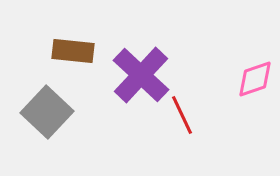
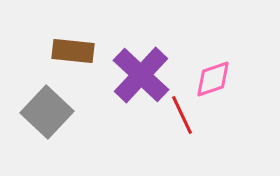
pink diamond: moved 42 px left
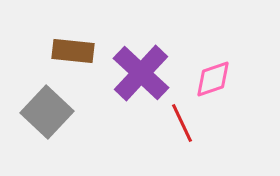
purple cross: moved 2 px up
red line: moved 8 px down
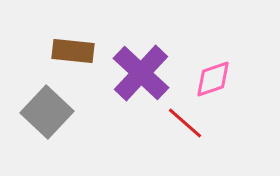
red line: moved 3 px right; rotated 24 degrees counterclockwise
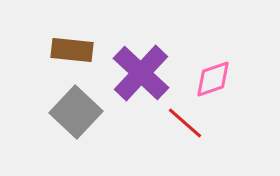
brown rectangle: moved 1 px left, 1 px up
gray square: moved 29 px right
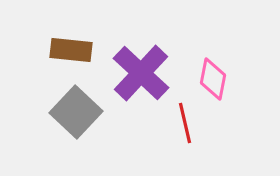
brown rectangle: moved 1 px left
pink diamond: rotated 60 degrees counterclockwise
red line: rotated 36 degrees clockwise
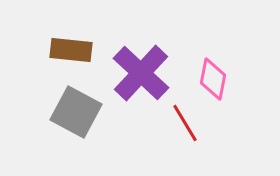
gray square: rotated 15 degrees counterclockwise
red line: rotated 18 degrees counterclockwise
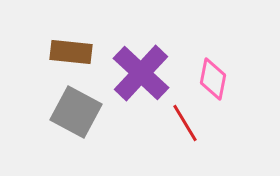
brown rectangle: moved 2 px down
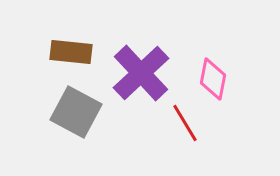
purple cross: rotated 4 degrees clockwise
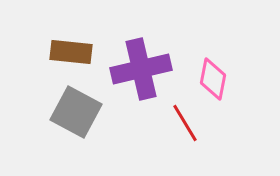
purple cross: moved 4 px up; rotated 30 degrees clockwise
